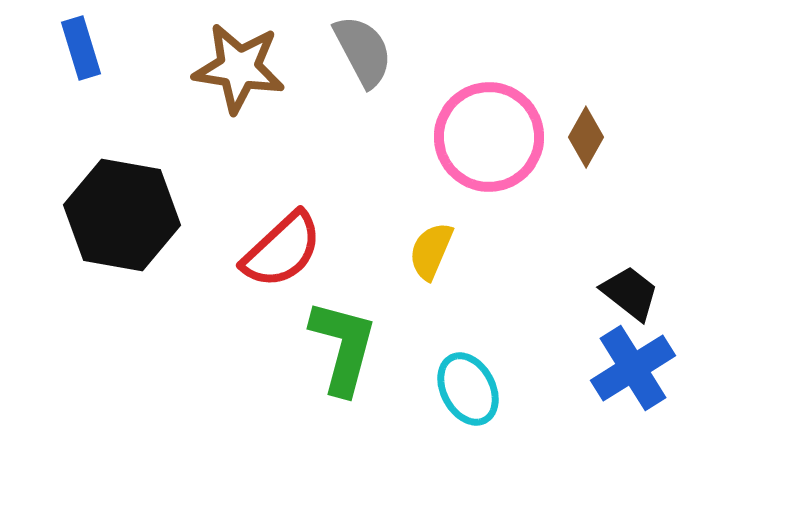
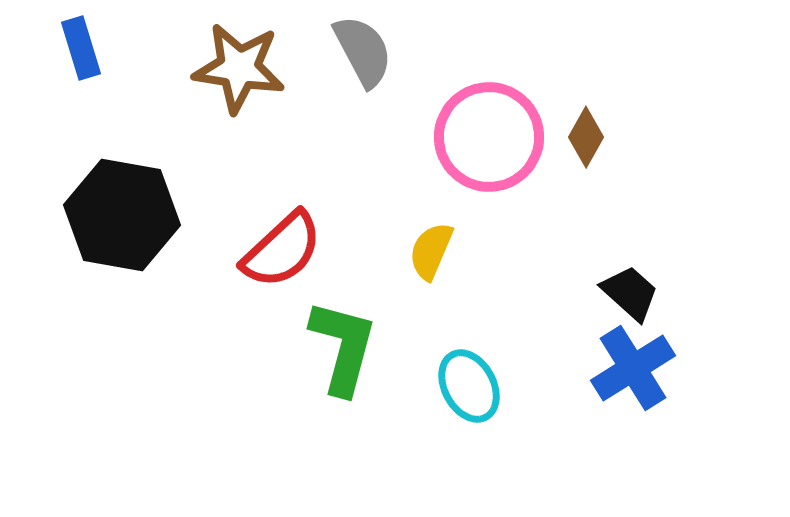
black trapezoid: rotated 4 degrees clockwise
cyan ellipse: moved 1 px right, 3 px up
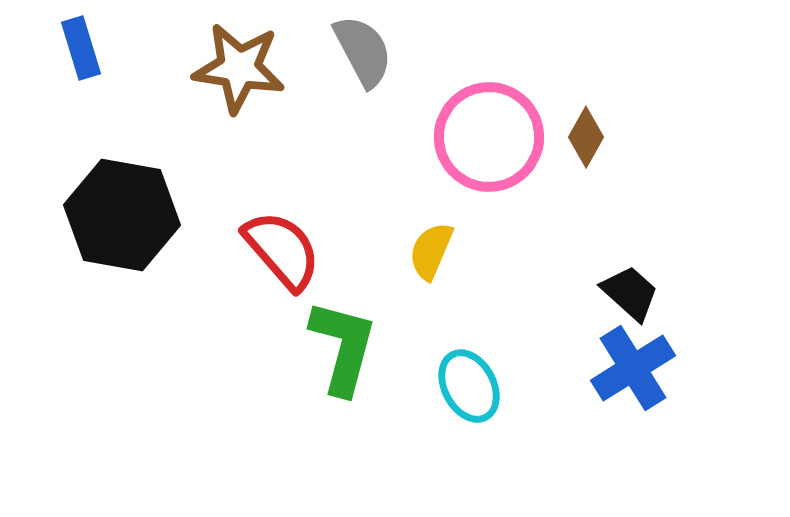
red semicircle: rotated 88 degrees counterclockwise
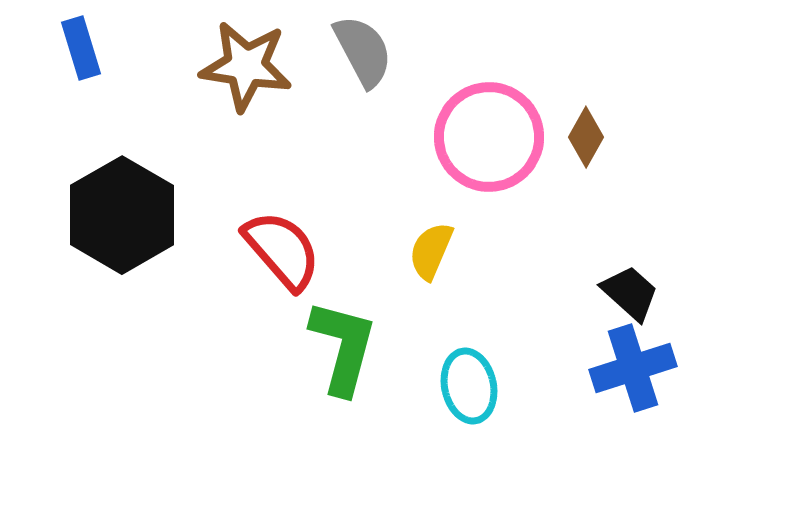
brown star: moved 7 px right, 2 px up
black hexagon: rotated 20 degrees clockwise
blue cross: rotated 14 degrees clockwise
cyan ellipse: rotated 16 degrees clockwise
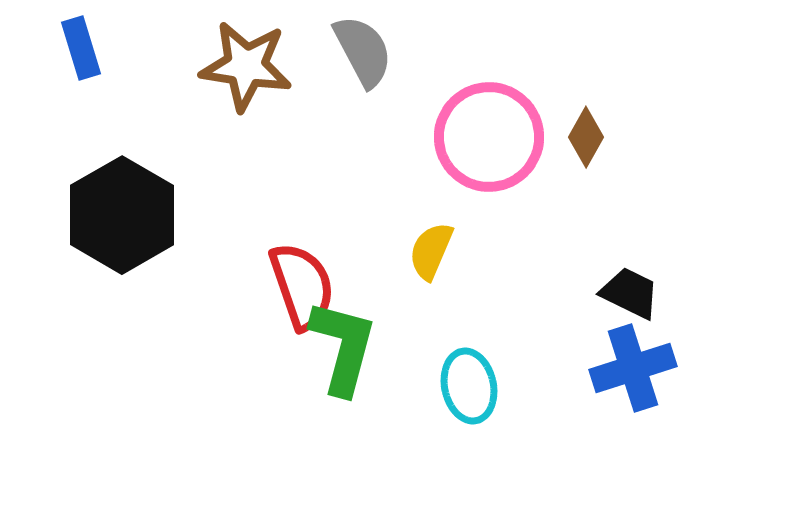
red semicircle: moved 20 px right, 36 px down; rotated 22 degrees clockwise
black trapezoid: rotated 16 degrees counterclockwise
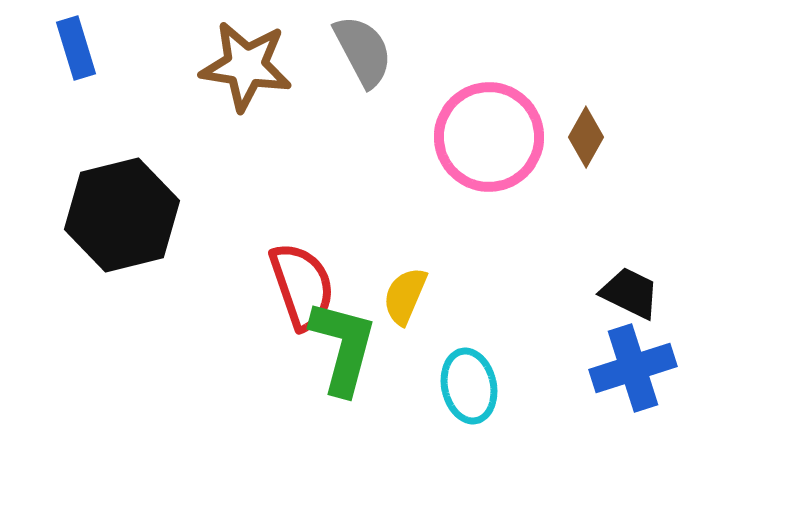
blue rectangle: moved 5 px left
black hexagon: rotated 16 degrees clockwise
yellow semicircle: moved 26 px left, 45 px down
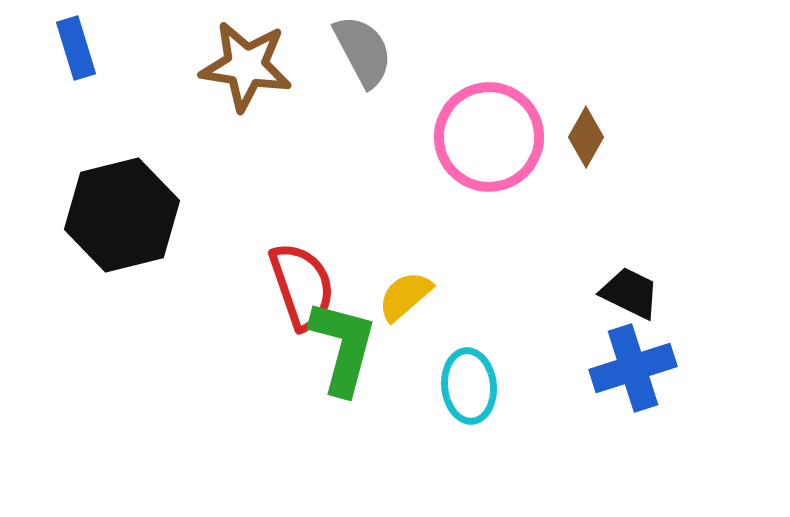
yellow semicircle: rotated 26 degrees clockwise
cyan ellipse: rotated 6 degrees clockwise
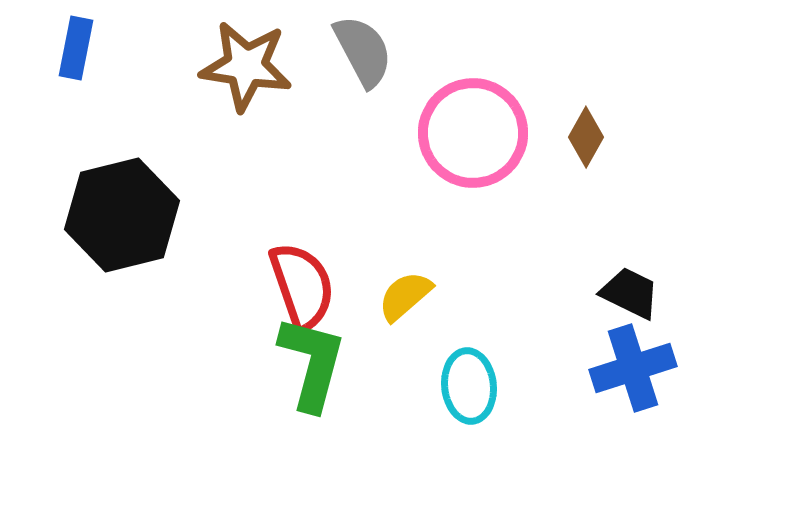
blue rectangle: rotated 28 degrees clockwise
pink circle: moved 16 px left, 4 px up
green L-shape: moved 31 px left, 16 px down
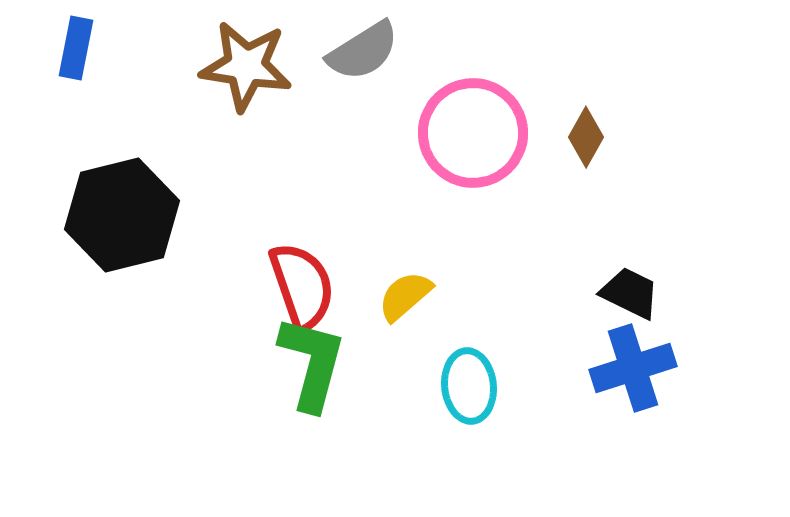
gray semicircle: rotated 86 degrees clockwise
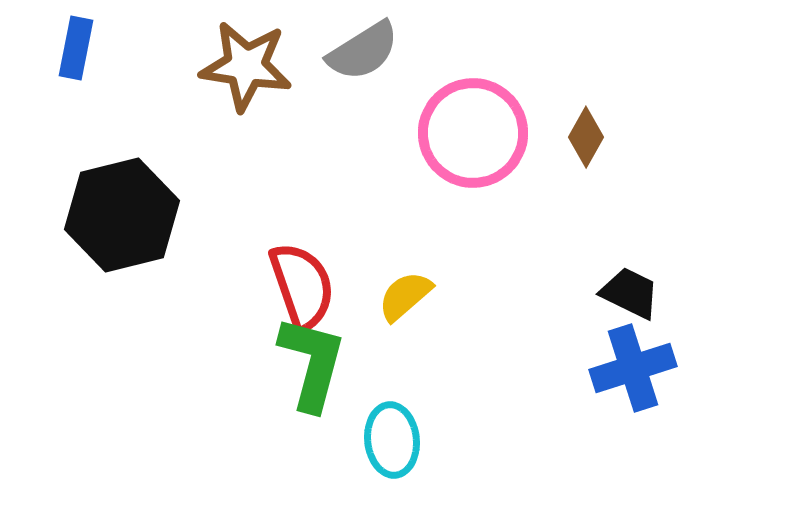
cyan ellipse: moved 77 px left, 54 px down
